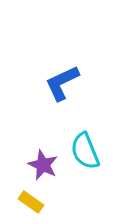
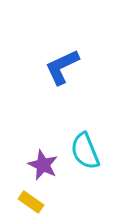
blue L-shape: moved 16 px up
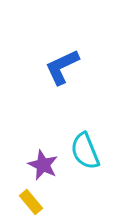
yellow rectangle: rotated 15 degrees clockwise
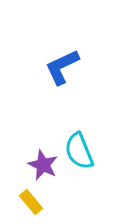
cyan semicircle: moved 6 px left
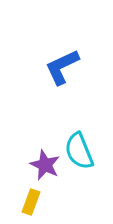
purple star: moved 2 px right
yellow rectangle: rotated 60 degrees clockwise
